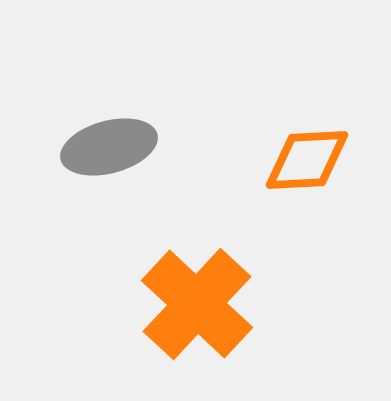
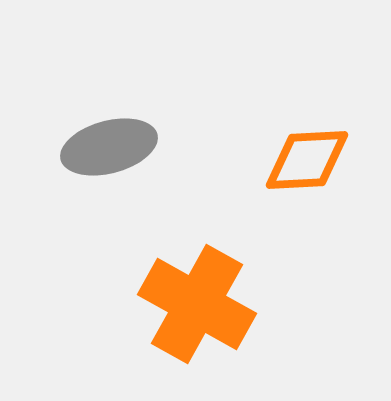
orange cross: rotated 14 degrees counterclockwise
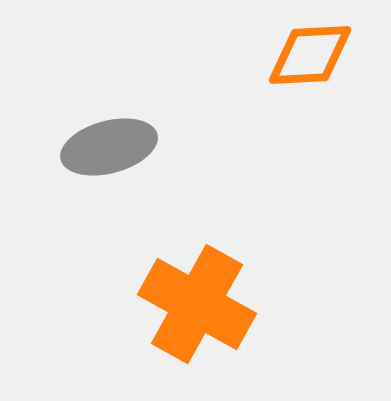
orange diamond: moved 3 px right, 105 px up
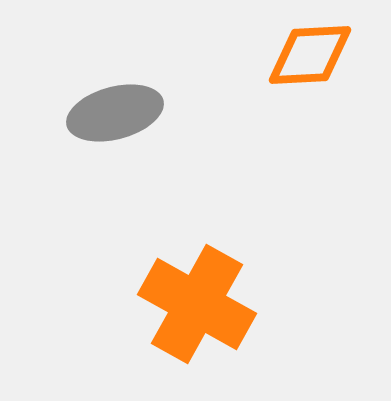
gray ellipse: moved 6 px right, 34 px up
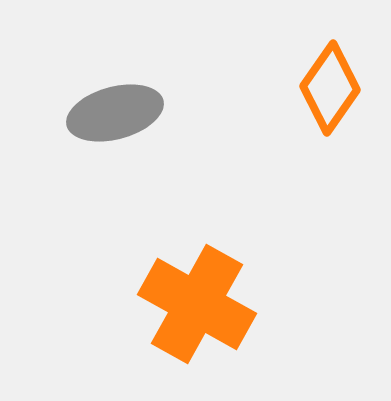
orange diamond: moved 20 px right, 33 px down; rotated 52 degrees counterclockwise
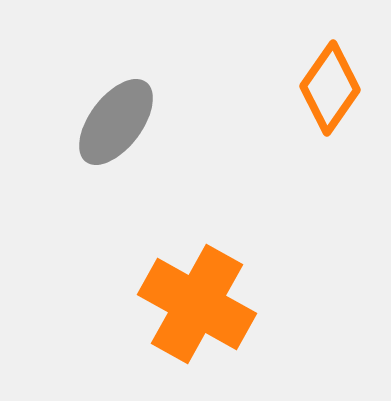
gray ellipse: moved 1 px right, 9 px down; rotated 38 degrees counterclockwise
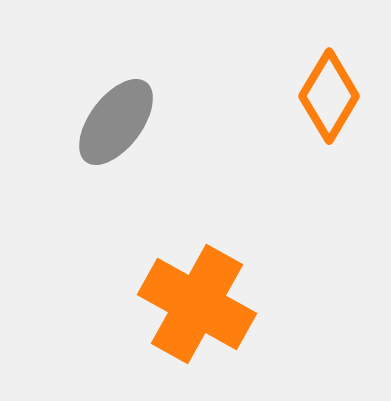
orange diamond: moved 1 px left, 8 px down; rotated 4 degrees counterclockwise
